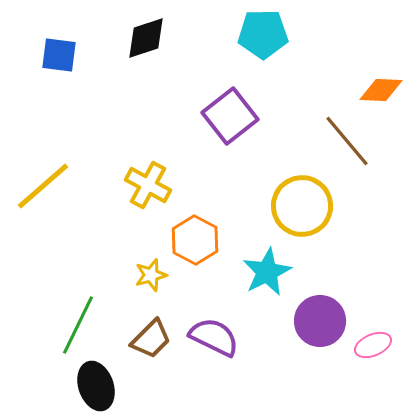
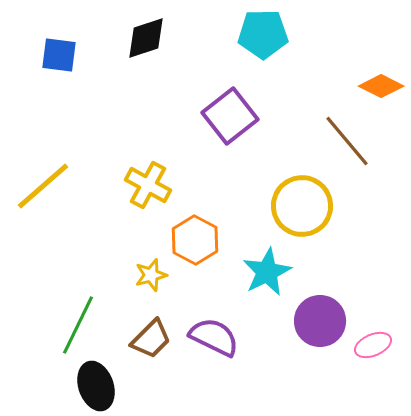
orange diamond: moved 4 px up; rotated 24 degrees clockwise
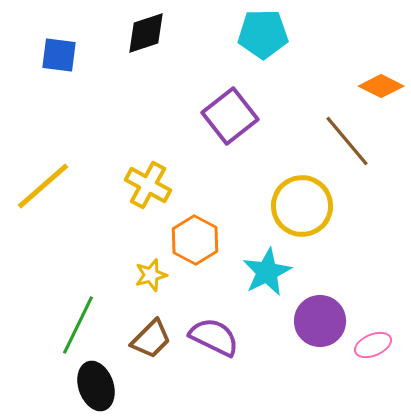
black diamond: moved 5 px up
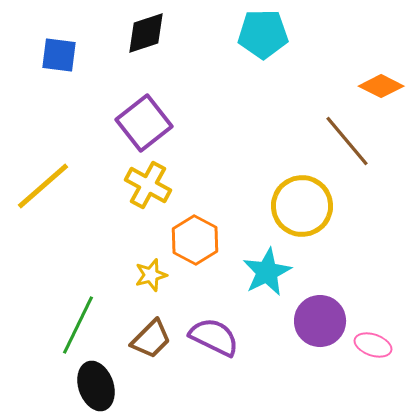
purple square: moved 86 px left, 7 px down
pink ellipse: rotated 42 degrees clockwise
